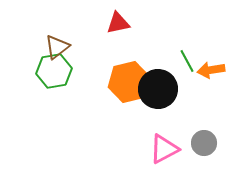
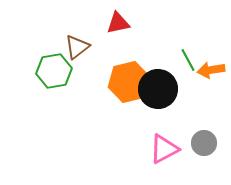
brown triangle: moved 20 px right
green line: moved 1 px right, 1 px up
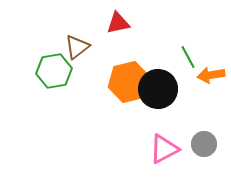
green line: moved 3 px up
orange arrow: moved 5 px down
gray circle: moved 1 px down
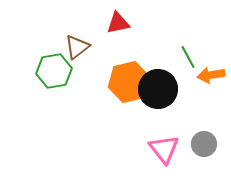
pink triangle: rotated 40 degrees counterclockwise
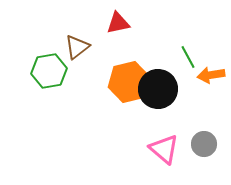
green hexagon: moved 5 px left
pink triangle: rotated 12 degrees counterclockwise
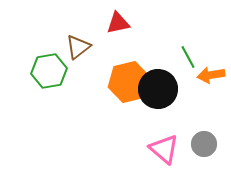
brown triangle: moved 1 px right
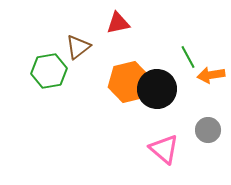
black circle: moved 1 px left
gray circle: moved 4 px right, 14 px up
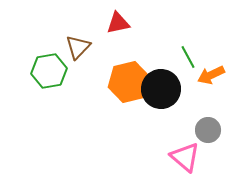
brown triangle: rotated 8 degrees counterclockwise
orange arrow: rotated 16 degrees counterclockwise
black circle: moved 4 px right
pink triangle: moved 21 px right, 8 px down
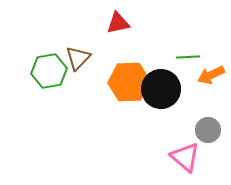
brown triangle: moved 11 px down
green line: rotated 65 degrees counterclockwise
orange hexagon: rotated 12 degrees clockwise
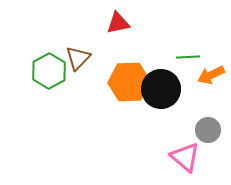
green hexagon: rotated 20 degrees counterclockwise
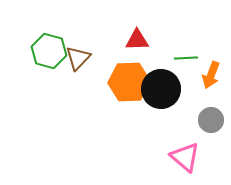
red triangle: moved 19 px right, 17 px down; rotated 10 degrees clockwise
green line: moved 2 px left, 1 px down
green hexagon: moved 20 px up; rotated 16 degrees counterclockwise
orange arrow: rotated 44 degrees counterclockwise
gray circle: moved 3 px right, 10 px up
